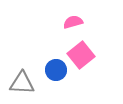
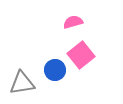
blue circle: moved 1 px left
gray triangle: rotated 12 degrees counterclockwise
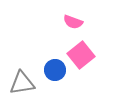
pink semicircle: rotated 144 degrees counterclockwise
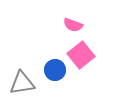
pink semicircle: moved 3 px down
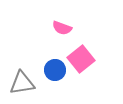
pink semicircle: moved 11 px left, 3 px down
pink square: moved 4 px down
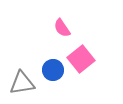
pink semicircle: rotated 36 degrees clockwise
blue circle: moved 2 px left
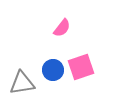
pink semicircle: rotated 108 degrees counterclockwise
pink square: moved 8 px down; rotated 20 degrees clockwise
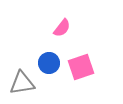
blue circle: moved 4 px left, 7 px up
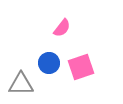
gray triangle: moved 1 px left, 1 px down; rotated 8 degrees clockwise
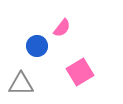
blue circle: moved 12 px left, 17 px up
pink square: moved 1 px left, 5 px down; rotated 12 degrees counterclockwise
